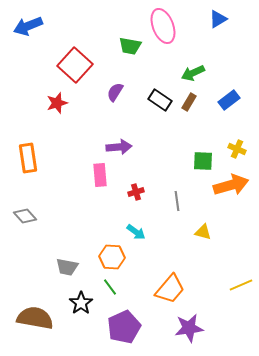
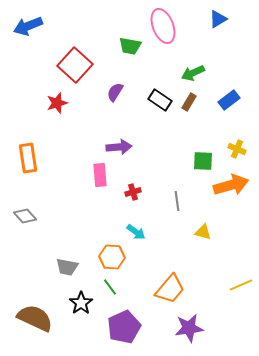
red cross: moved 3 px left
brown semicircle: rotated 15 degrees clockwise
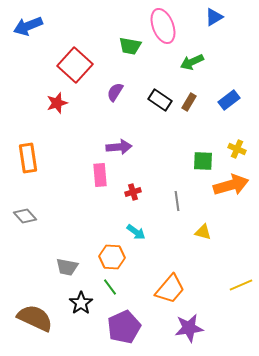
blue triangle: moved 4 px left, 2 px up
green arrow: moved 1 px left, 11 px up
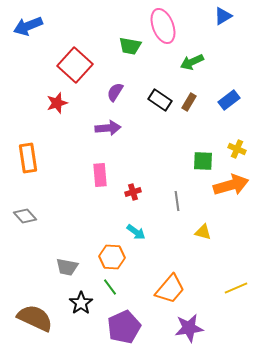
blue triangle: moved 9 px right, 1 px up
purple arrow: moved 11 px left, 19 px up
yellow line: moved 5 px left, 3 px down
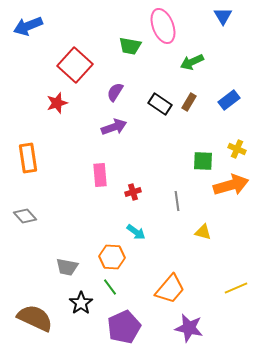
blue triangle: rotated 30 degrees counterclockwise
black rectangle: moved 4 px down
purple arrow: moved 6 px right, 1 px up; rotated 15 degrees counterclockwise
purple star: rotated 20 degrees clockwise
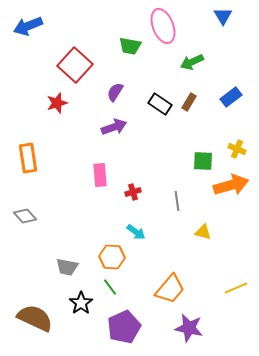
blue rectangle: moved 2 px right, 3 px up
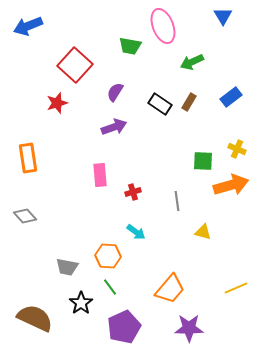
orange hexagon: moved 4 px left, 1 px up
purple star: rotated 12 degrees counterclockwise
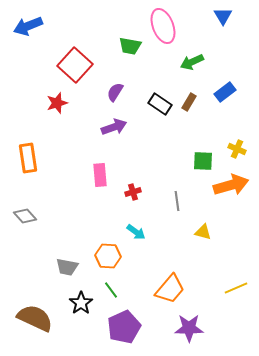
blue rectangle: moved 6 px left, 5 px up
green line: moved 1 px right, 3 px down
